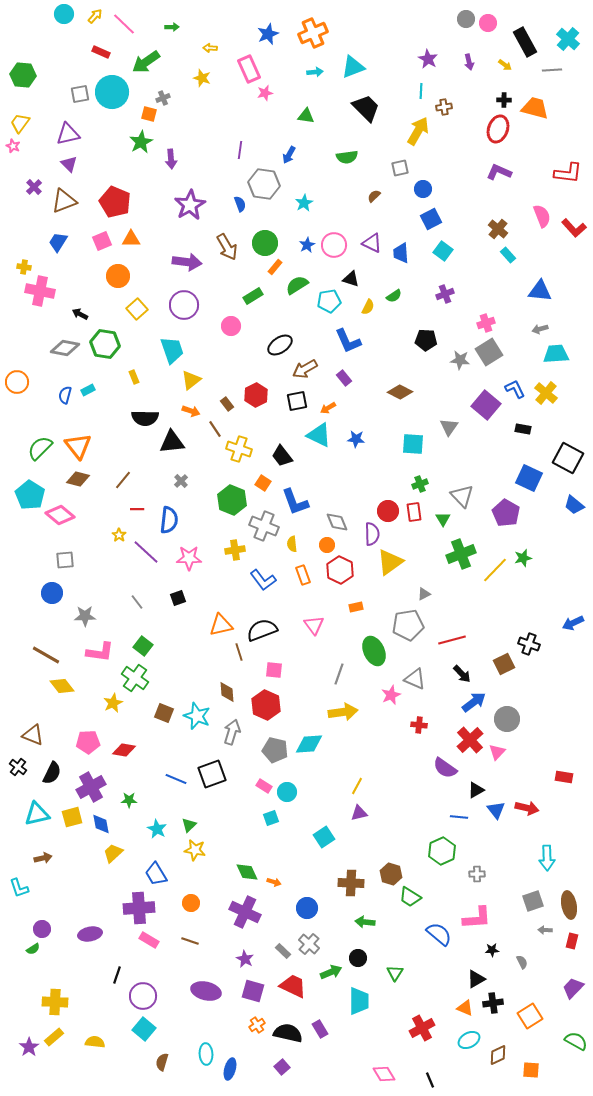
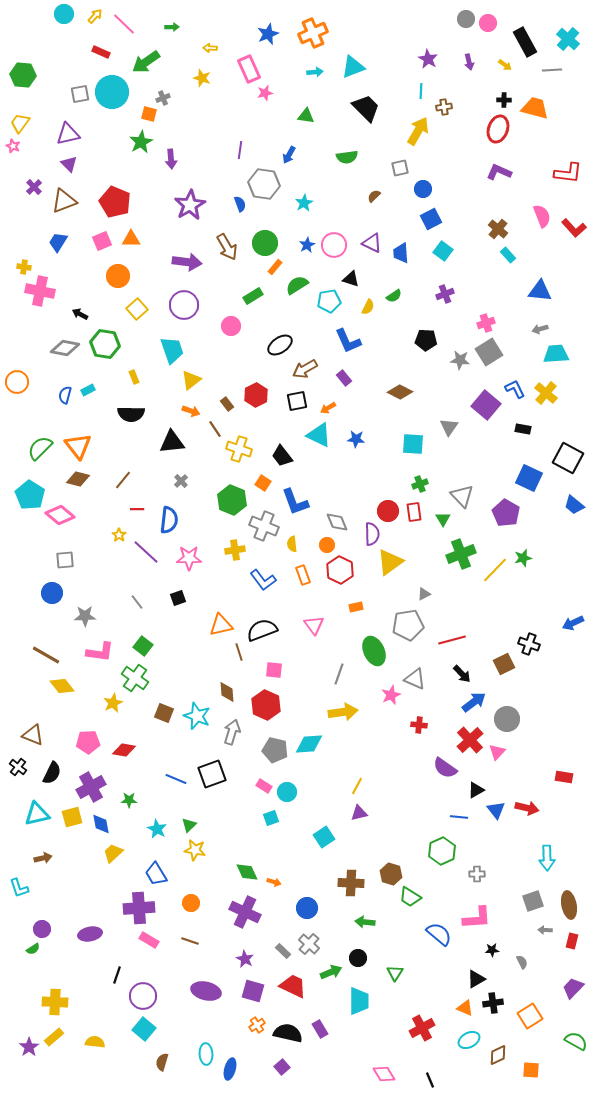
black semicircle at (145, 418): moved 14 px left, 4 px up
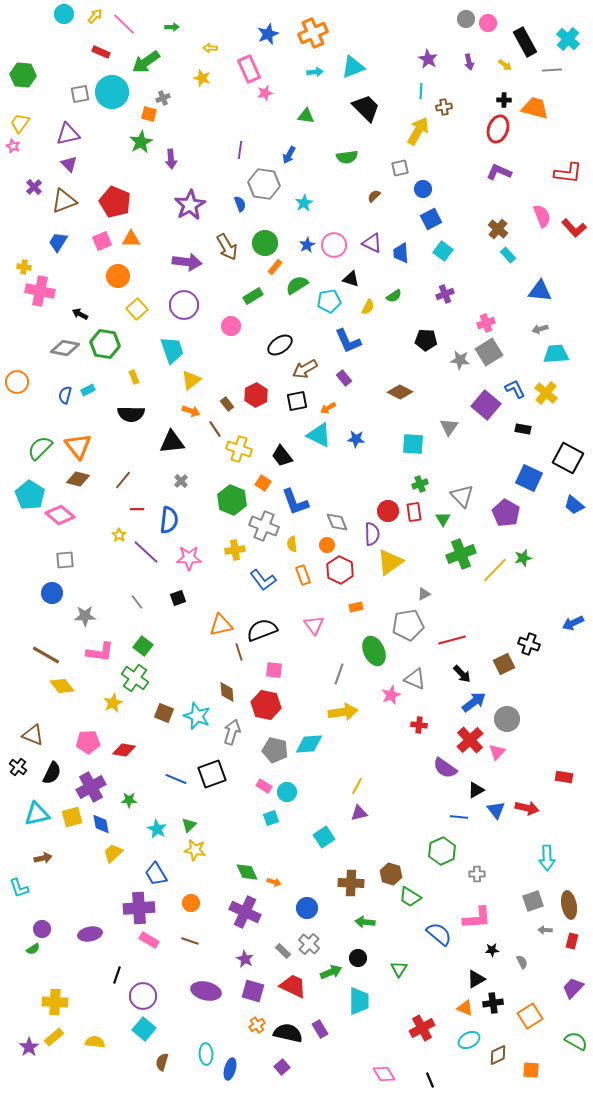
red hexagon at (266, 705): rotated 12 degrees counterclockwise
green triangle at (395, 973): moved 4 px right, 4 px up
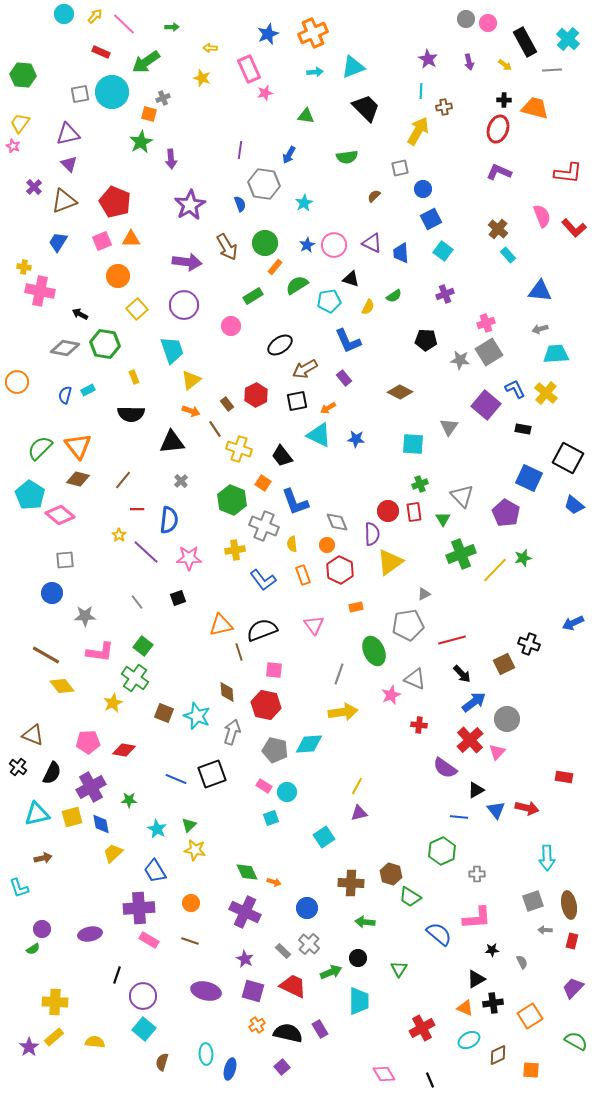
blue trapezoid at (156, 874): moved 1 px left, 3 px up
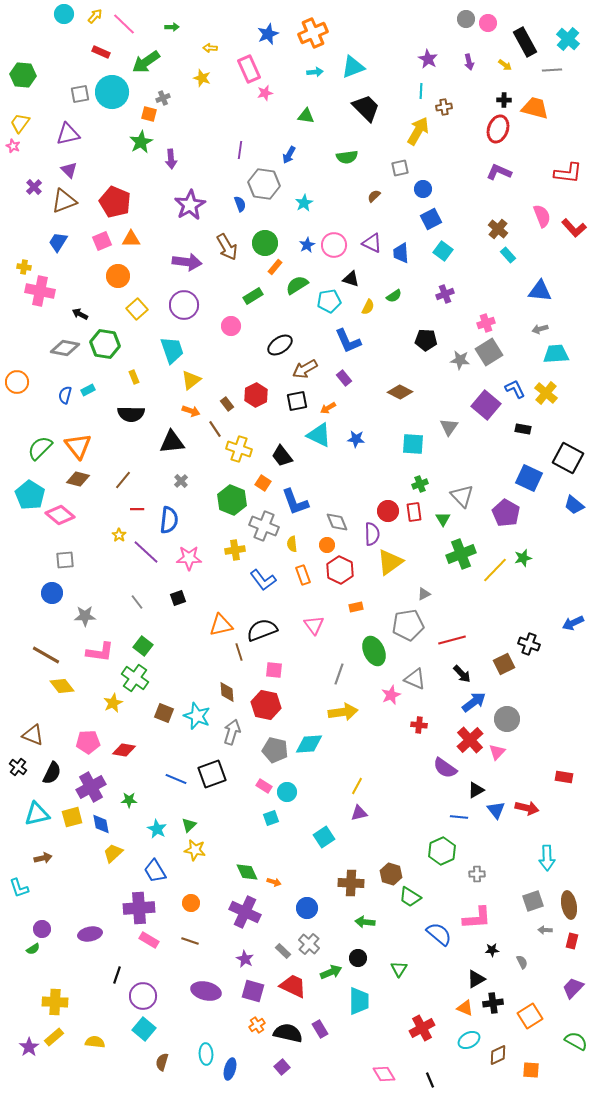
purple triangle at (69, 164): moved 6 px down
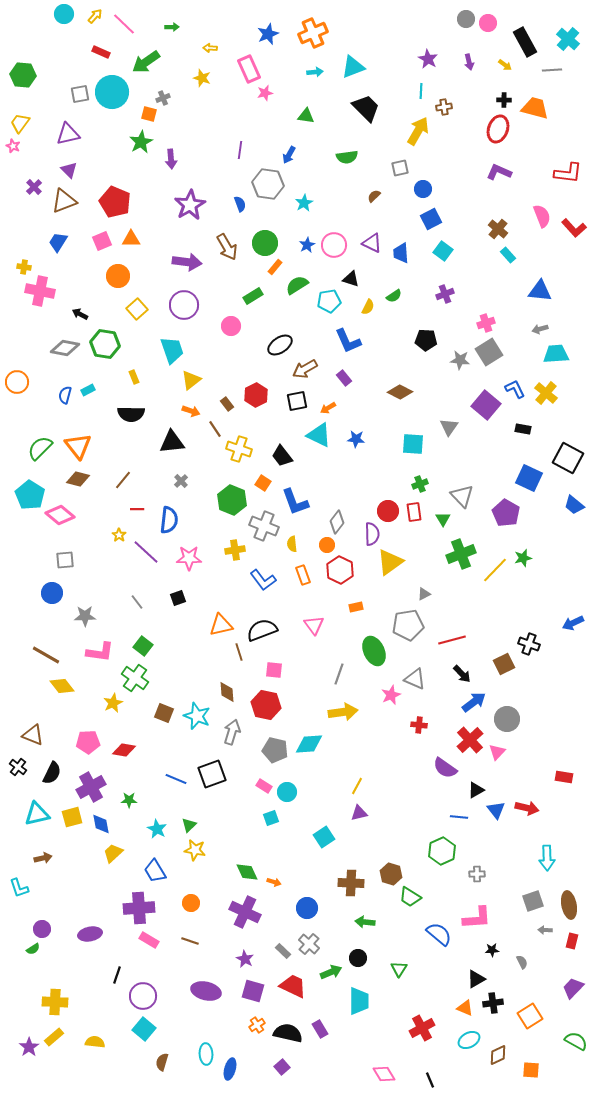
gray hexagon at (264, 184): moved 4 px right
gray diamond at (337, 522): rotated 60 degrees clockwise
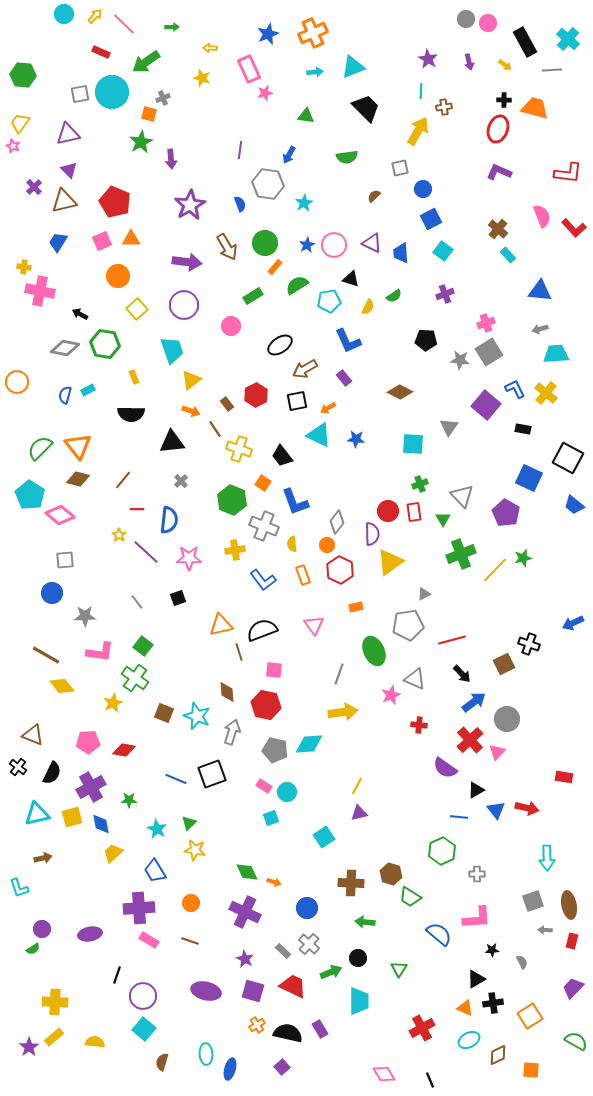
brown triangle at (64, 201): rotated 8 degrees clockwise
green triangle at (189, 825): moved 2 px up
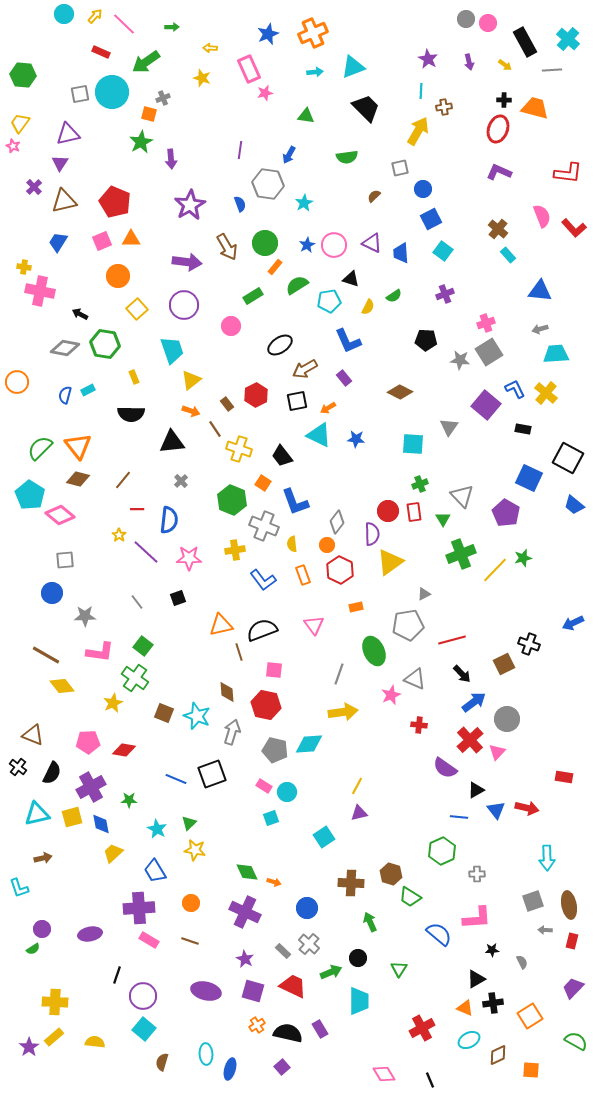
purple triangle at (69, 170): moved 9 px left, 7 px up; rotated 18 degrees clockwise
green arrow at (365, 922): moved 5 px right; rotated 60 degrees clockwise
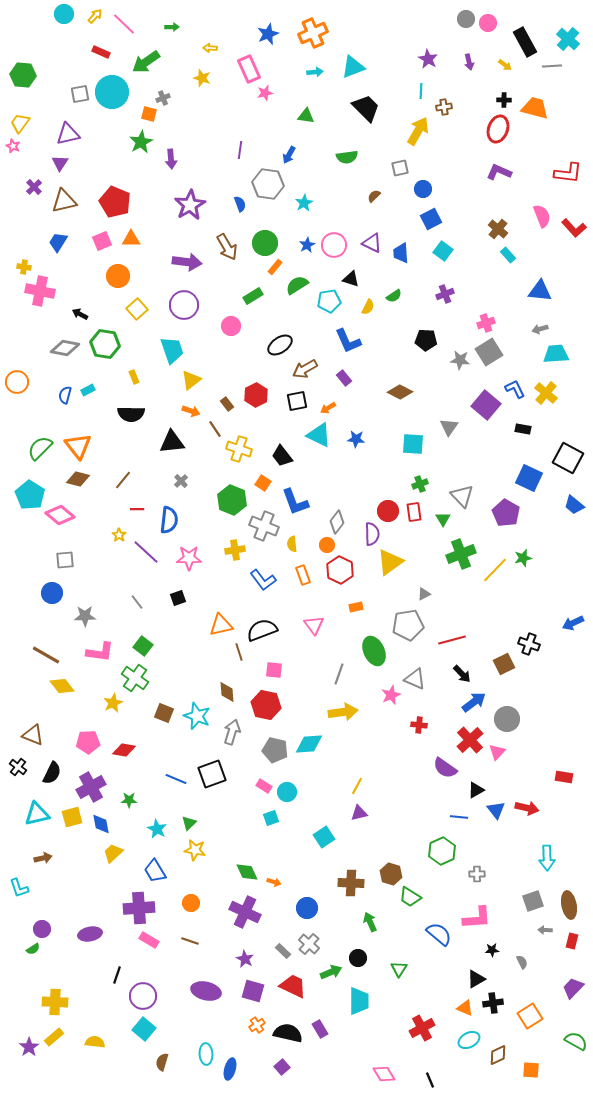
gray line at (552, 70): moved 4 px up
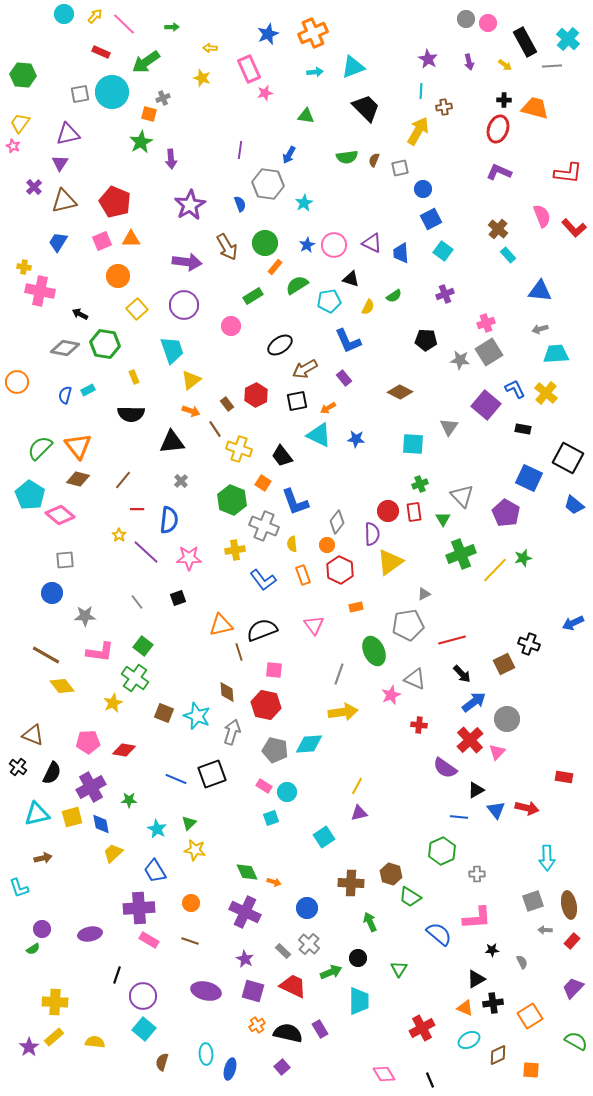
brown semicircle at (374, 196): moved 36 px up; rotated 24 degrees counterclockwise
red rectangle at (572, 941): rotated 28 degrees clockwise
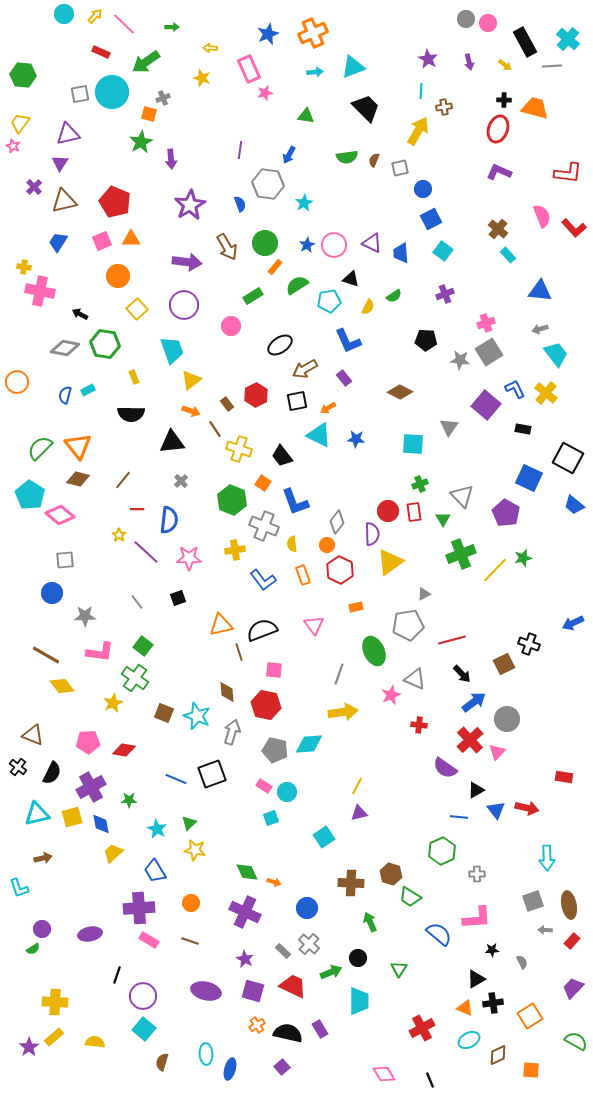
cyan trapezoid at (556, 354): rotated 56 degrees clockwise
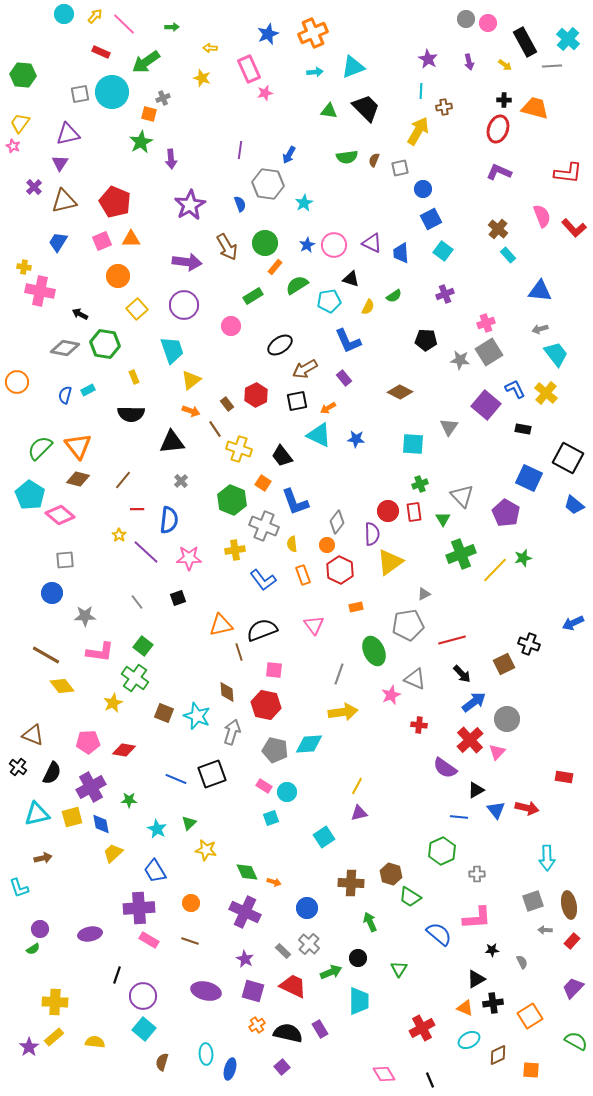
green triangle at (306, 116): moved 23 px right, 5 px up
yellow star at (195, 850): moved 11 px right
purple circle at (42, 929): moved 2 px left
